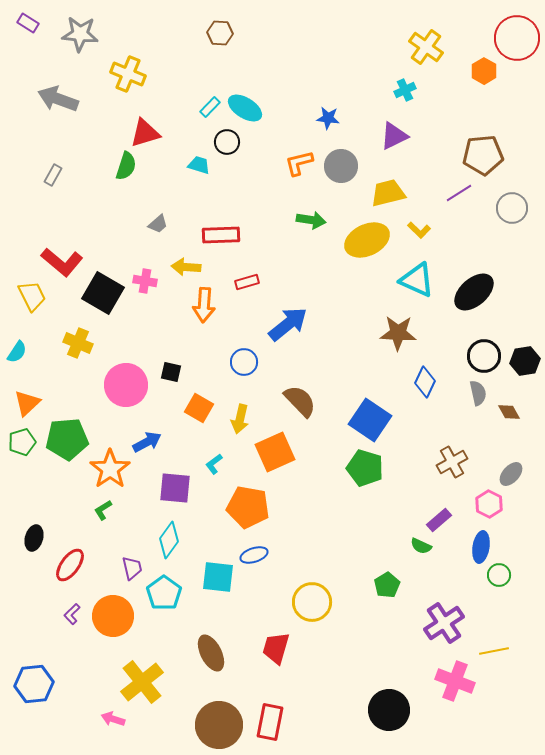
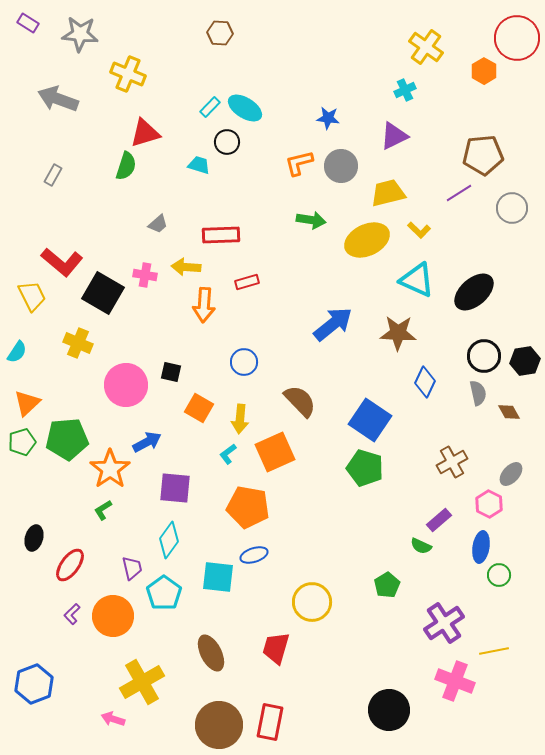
pink cross at (145, 281): moved 6 px up
blue arrow at (288, 324): moved 45 px right
yellow arrow at (240, 419): rotated 8 degrees counterclockwise
cyan L-shape at (214, 464): moved 14 px right, 10 px up
yellow cross at (142, 682): rotated 9 degrees clockwise
blue hexagon at (34, 684): rotated 15 degrees counterclockwise
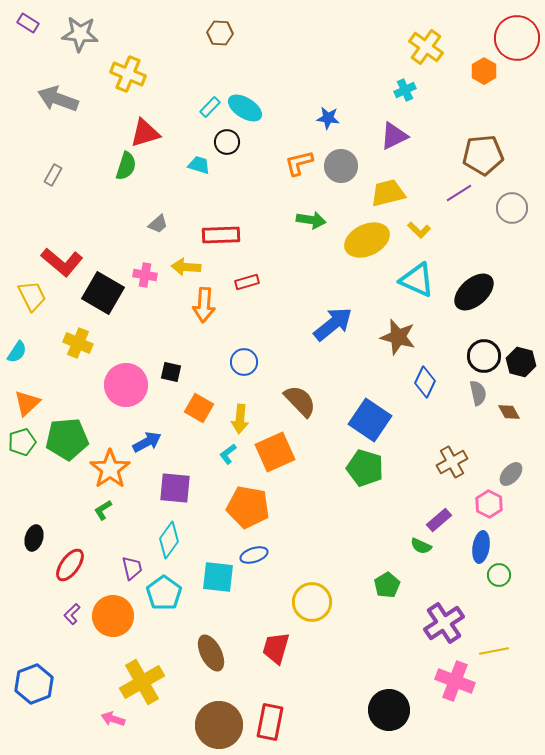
brown star at (398, 333): moved 4 px down; rotated 12 degrees clockwise
black hexagon at (525, 361): moved 4 px left, 1 px down; rotated 24 degrees clockwise
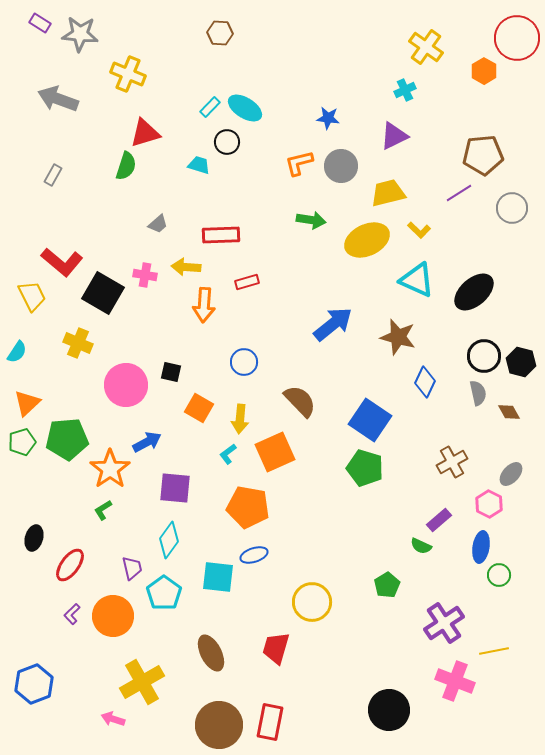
purple rectangle at (28, 23): moved 12 px right
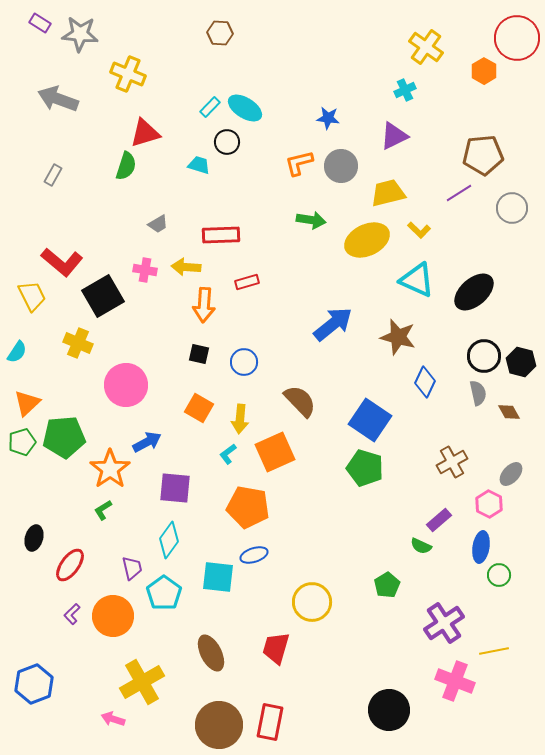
gray trapezoid at (158, 224): rotated 10 degrees clockwise
pink cross at (145, 275): moved 5 px up
black square at (103, 293): moved 3 px down; rotated 30 degrees clockwise
black square at (171, 372): moved 28 px right, 18 px up
green pentagon at (67, 439): moved 3 px left, 2 px up
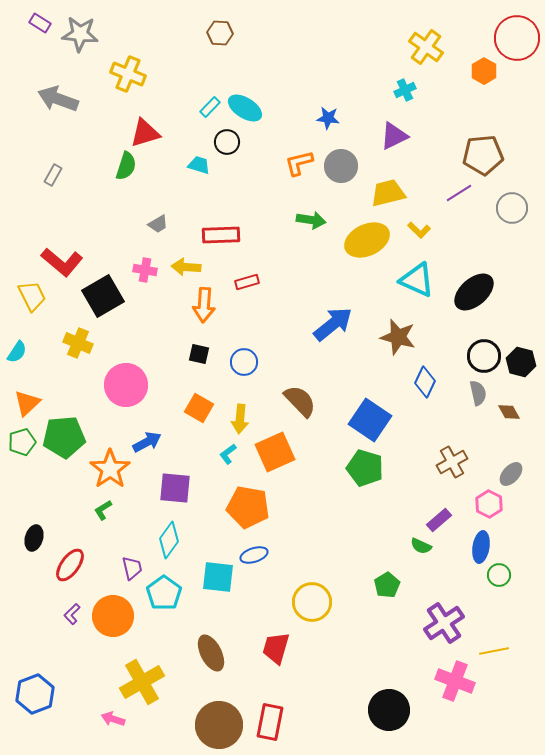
blue hexagon at (34, 684): moved 1 px right, 10 px down
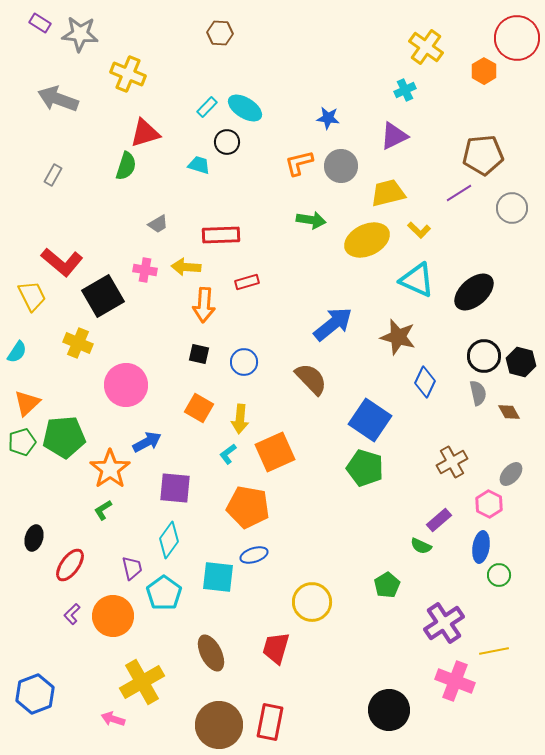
cyan rectangle at (210, 107): moved 3 px left
brown semicircle at (300, 401): moved 11 px right, 22 px up
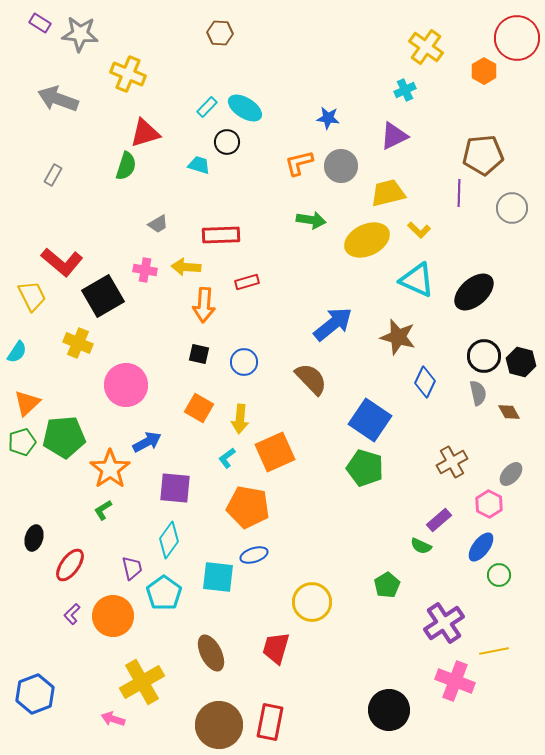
purple line at (459, 193): rotated 56 degrees counterclockwise
cyan L-shape at (228, 454): moved 1 px left, 4 px down
blue ellipse at (481, 547): rotated 28 degrees clockwise
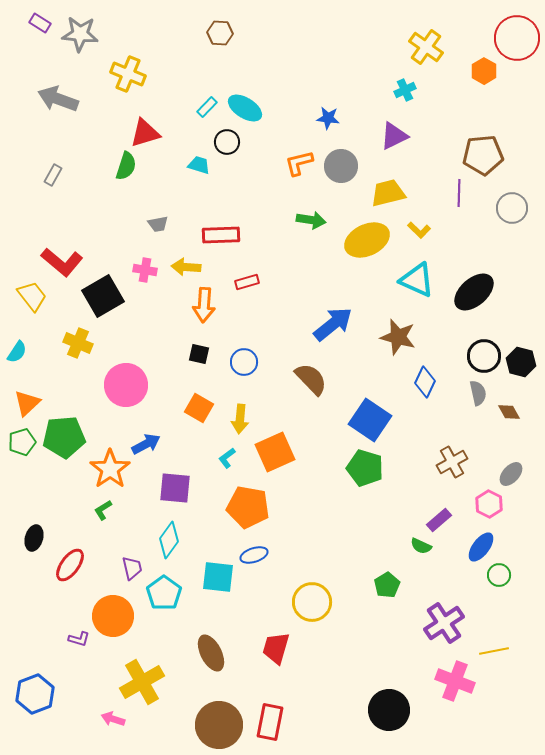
gray trapezoid at (158, 224): rotated 20 degrees clockwise
yellow trapezoid at (32, 296): rotated 12 degrees counterclockwise
blue arrow at (147, 442): moved 1 px left, 2 px down
purple L-shape at (72, 614): moved 7 px right, 25 px down; rotated 120 degrees counterclockwise
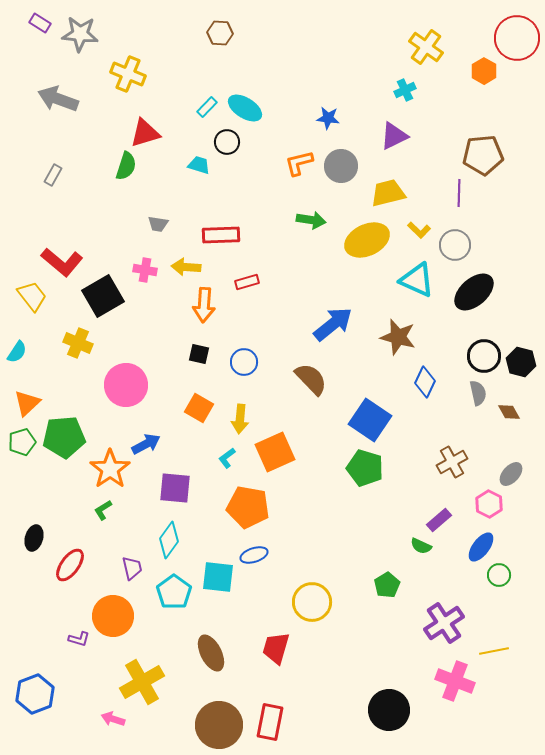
gray circle at (512, 208): moved 57 px left, 37 px down
gray trapezoid at (158, 224): rotated 20 degrees clockwise
cyan pentagon at (164, 593): moved 10 px right, 1 px up
